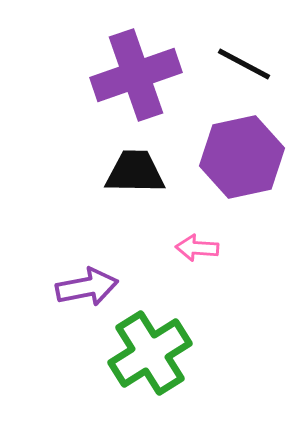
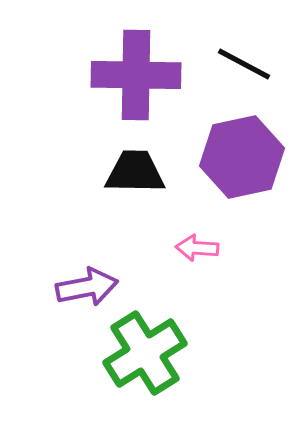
purple cross: rotated 20 degrees clockwise
green cross: moved 5 px left
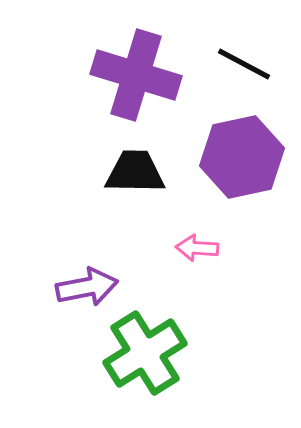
purple cross: rotated 16 degrees clockwise
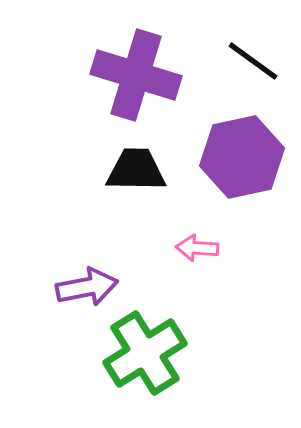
black line: moved 9 px right, 3 px up; rotated 8 degrees clockwise
black trapezoid: moved 1 px right, 2 px up
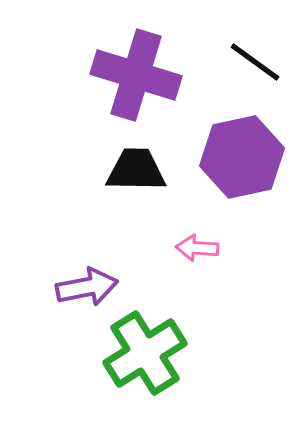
black line: moved 2 px right, 1 px down
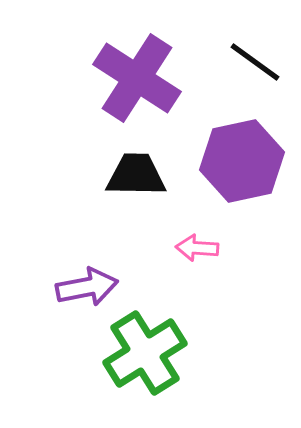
purple cross: moved 1 px right, 3 px down; rotated 16 degrees clockwise
purple hexagon: moved 4 px down
black trapezoid: moved 5 px down
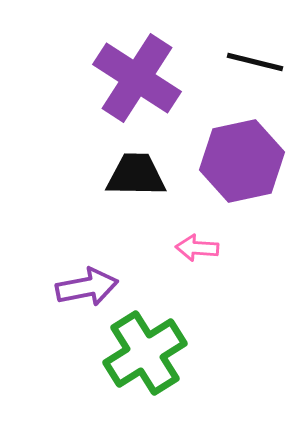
black line: rotated 22 degrees counterclockwise
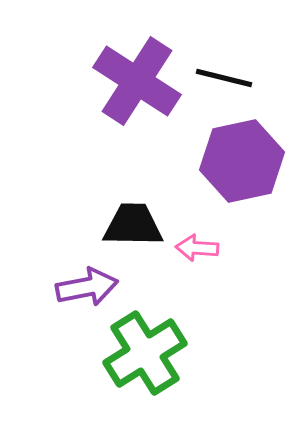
black line: moved 31 px left, 16 px down
purple cross: moved 3 px down
black trapezoid: moved 3 px left, 50 px down
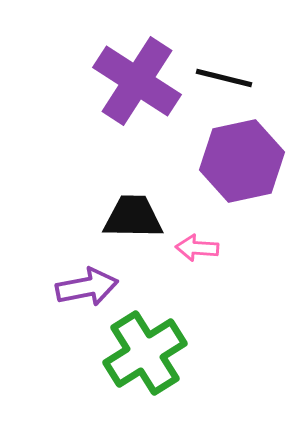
black trapezoid: moved 8 px up
